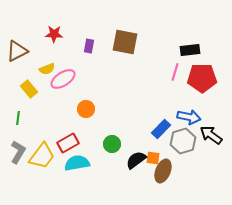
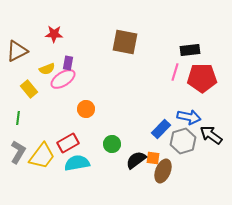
purple rectangle: moved 21 px left, 17 px down
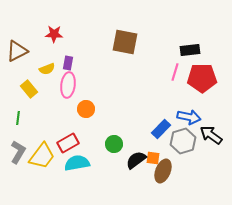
pink ellipse: moved 5 px right, 6 px down; rotated 50 degrees counterclockwise
green circle: moved 2 px right
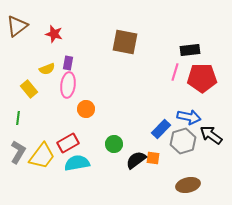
red star: rotated 12 degrees clockwise
brown triangle: moved 25 px up; rotated 10 degrees counterclockwise
brown ellipse: moved 25 px right, 14 px down; rotated 55 degrees clockwise
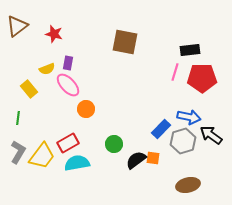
pink ellipse: rotated 50 degrees counterclockwise
